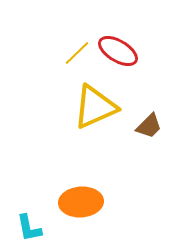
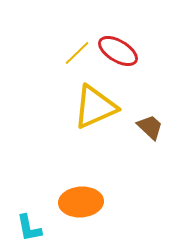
brown trapezoid: moved 1 px right, 1 px down; rotated 92 degrees counterclockwise
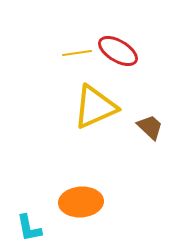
yellow line: rotated 36 degrees clockwise
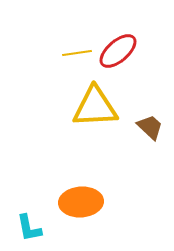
red ellipse: rotated 72 degrees counterclockwise
yellow triangle: rotated 21 degrees clockwise
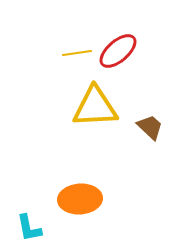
orange ellipse: moved 1 px left, 3 px up
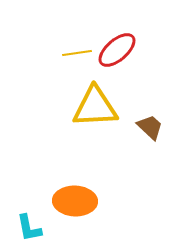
red ellipse: moved 1 px left, 1 px up
orange ellipse: moved 5 px left, 2 px down; rotated 6 degrees clockwise
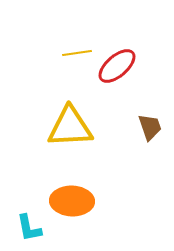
red ellipse: moved 16 px down
yellow triangle: moved 25 px left, 20 px down
brown trapezoid: rotated 28 degrees clockwise
orange ellipse: moved 3 px left
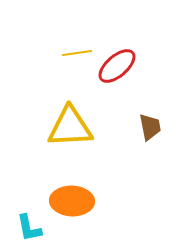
brown trapezoid: rotated 8 degrees clockwise
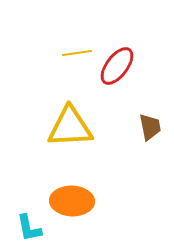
red ellipse: rotated 12 degrees counterclockwise
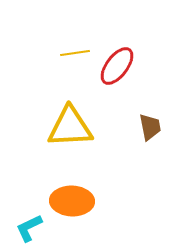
yellow line: moved 2 px left
cyan L-shape: rotated 76 degrees clockwise
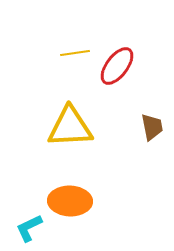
brown trapezoid: moved 2 px right
orange ellipse: moved 2 px left
